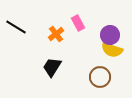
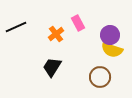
black line: rotated 55 degrees counterclockwise
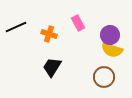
orange cross: moved 7 px left; rotated 35 degrees counterclockwise
brown circle: moved 4 px right
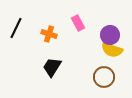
black line: moved 1 px down; rotated 40 degrees counterclockwise
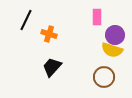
pink rectangle: moved 19 px right, 6 px up; rotated 28 degrees clockwise
black line: moved 10 px right, 8 px up
purple circle: moved 5 px right
black trapezoid: rotated 10 degrees clockwise
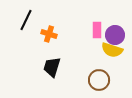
pink rectangle: moved 13 px down
black trapezoid: rotated 25 degrees counterclockwise
brown circle: moved 5 px left, 3 px down
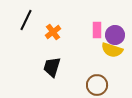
orange cross: moved 4 px right, 2 px up; rotated 35 degrees clockwise
brown circle: moved 2 px left, 5 px down
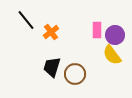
black line: rotated 65 degrees counterclockwise
orange cross: moved 2 px left
yellow semicircle: moved 5 px down; rotated 35 degrees clockwise
brown circle: moved 22 px left, 11 px up
